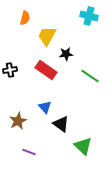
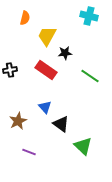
black star: moved 1 px left, 1 px up
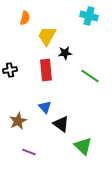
red rectangle: rotated 50 degrees clockwise
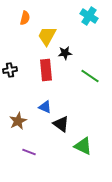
cyan cross: rotated 18 degrees clockwise
blue triangle: rotated 24 degrees counterclockwise
green triangle: rotated 18 degrees counterclockwise
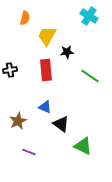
black star: moved 2 px right, 1 px up
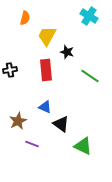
black star: rotated 24 degrees clockwise
purple line: moved 3 px right, 8 px up
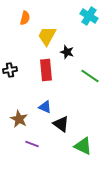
brown star: moved 1 px right, 2 px up; rotated 18 degrees counterclockwise
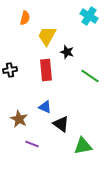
green triangle: rotated 36 degrees counterclockwise
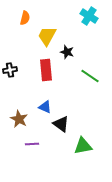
purple line: rotated 24 degrees counterclockwise
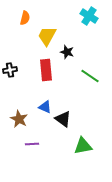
black triangle: moved 2 px right, 5 px up
